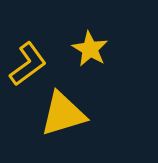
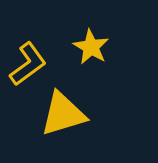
yellow star: moved 1 px right, 2 px up
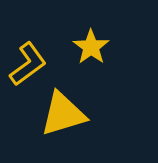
yellow star: rotated 6 degrees clockwise
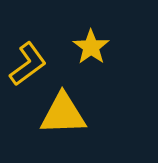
yellow triangle: rotated 15 degrees clockwise
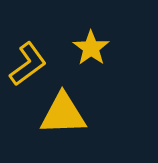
yellow star: moved 1 px down
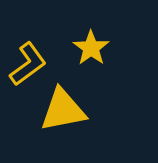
yellow triangle: moved 4 px up; rotated 9 degrees counterclockwise
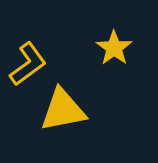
yellow star: moved 23 px right
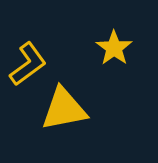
yellow triangle: moved 1 px right, 1 px up
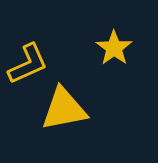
yellow L-shape: rotated 12 degrees clockwise
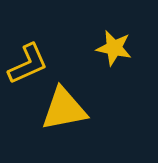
yellow star: rotated 24 degrees counterclockwise
